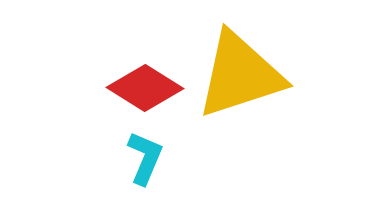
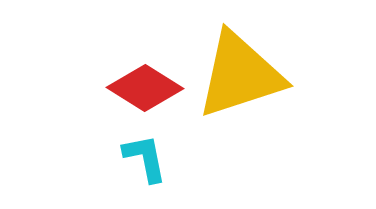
cyan L-shape: rotated 34 degrees counterclockwise
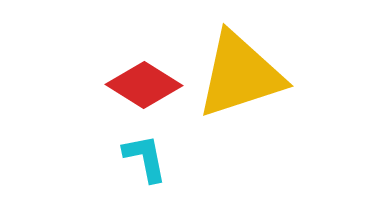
red diamond: moved 1 px left, 3 px up
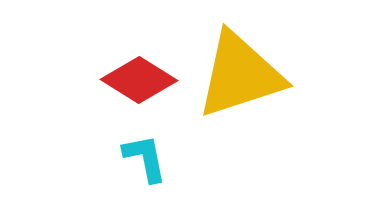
red diamond: moved 5 px left, 5 px up
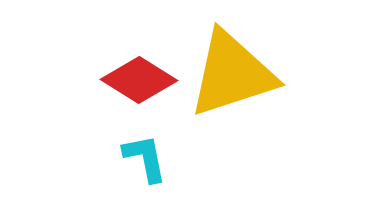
yellow triangle: moved 8 px left, 1 px up
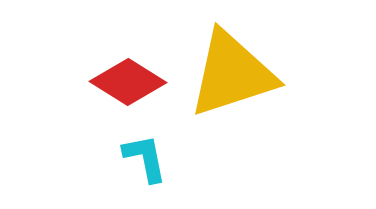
red diamond: moved 11 px left, 2 px down
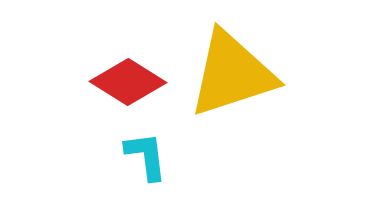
cyan L-shape: moved 1 px right, 2 px up; rotated 4 degrees clockwise
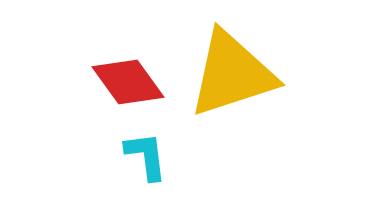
red diamond: rotated 22 degrees clockwise
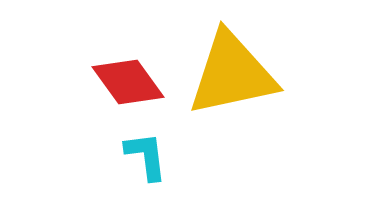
yellow triangle: rotated 6 degrees clockwise
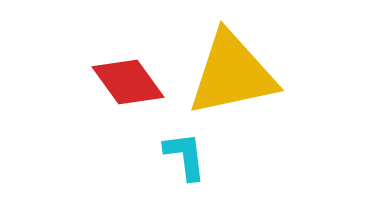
cyan L-shape: moved 39 px right
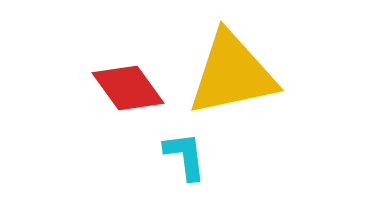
red diamond: moved 6 px down
